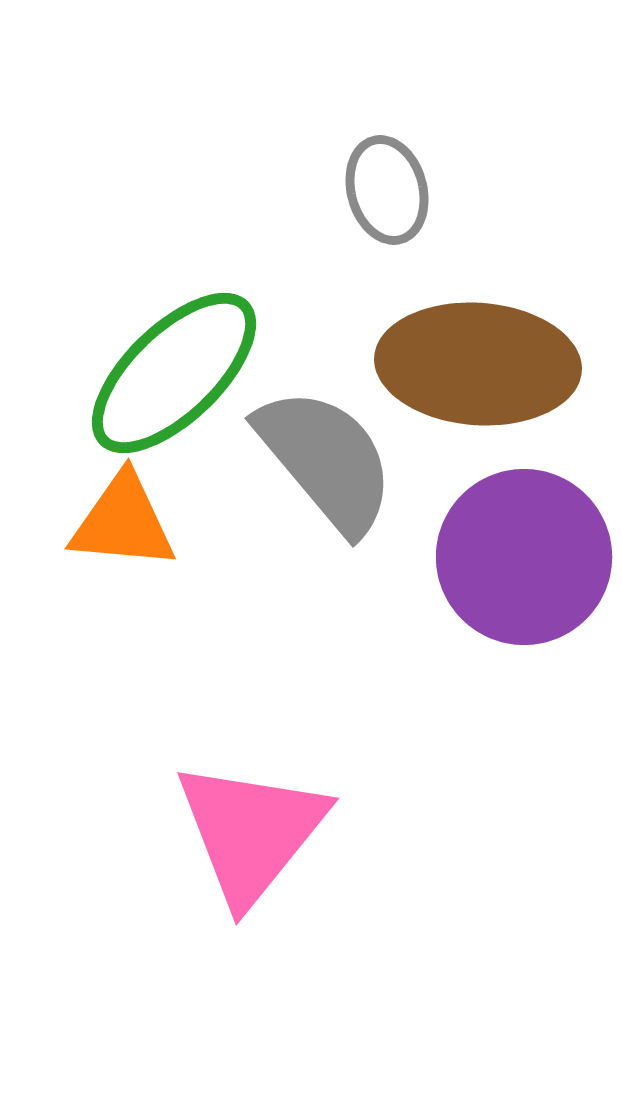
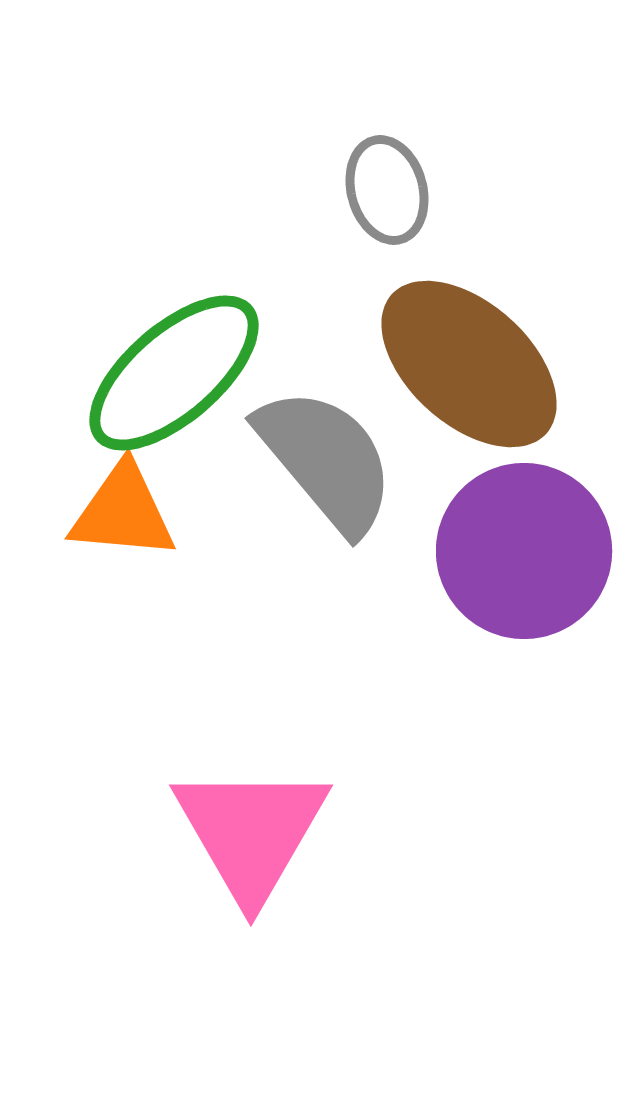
brown ellipse: moved 9 px left; rotated 38 degrees clockwise
green ellipse: rotated 3 degrees clockwise
orange triangle: moved 10 px up
purple circle: moved 6 px up
pink triangle: rotated 9 degrees counterclockwise
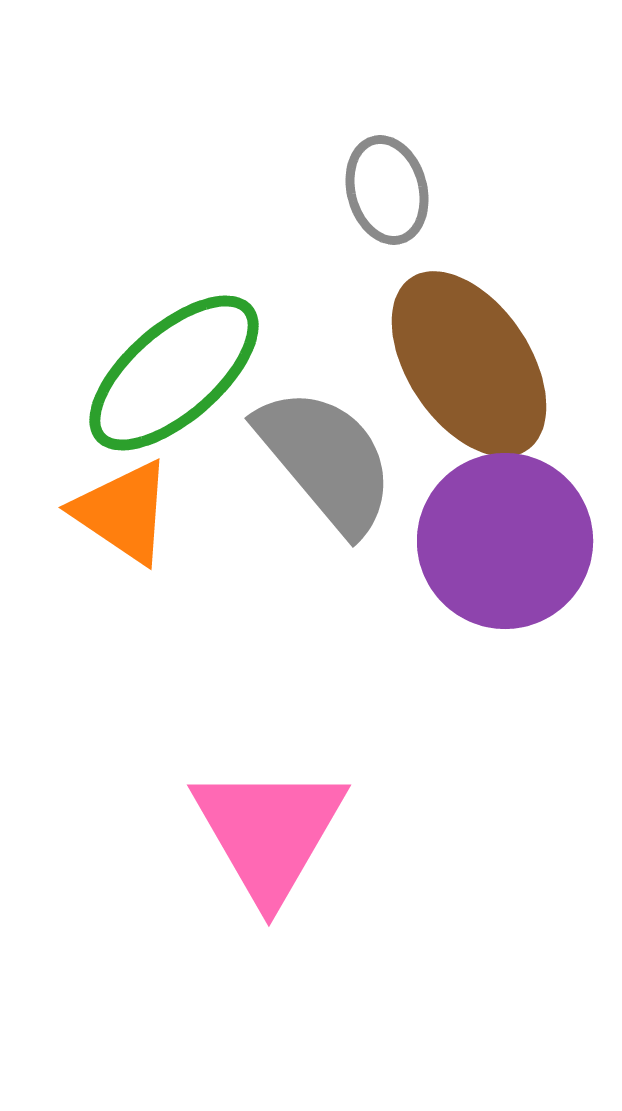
brown ellipse: rotated 14 degrees clockwise
orange triangle: rotated 29 degrees clockwise
purple circle: moved 19 px left, 10 px up
pink triangle: moved 18 px right
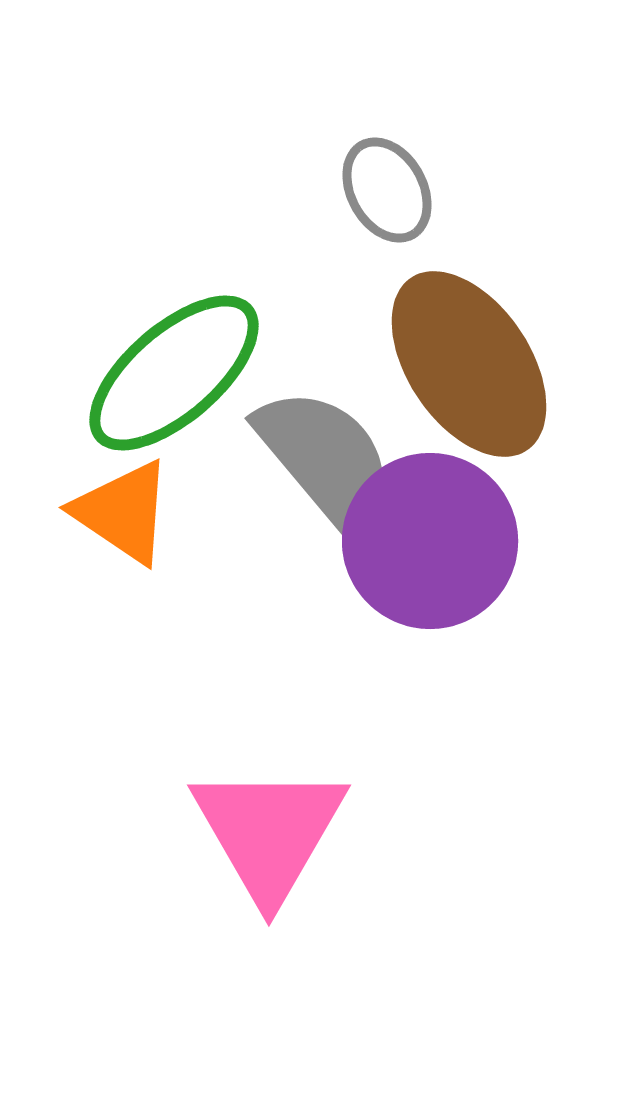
gray ellipse: rotated 14 degrees counterclockwise
purple circle: moved 75 px left
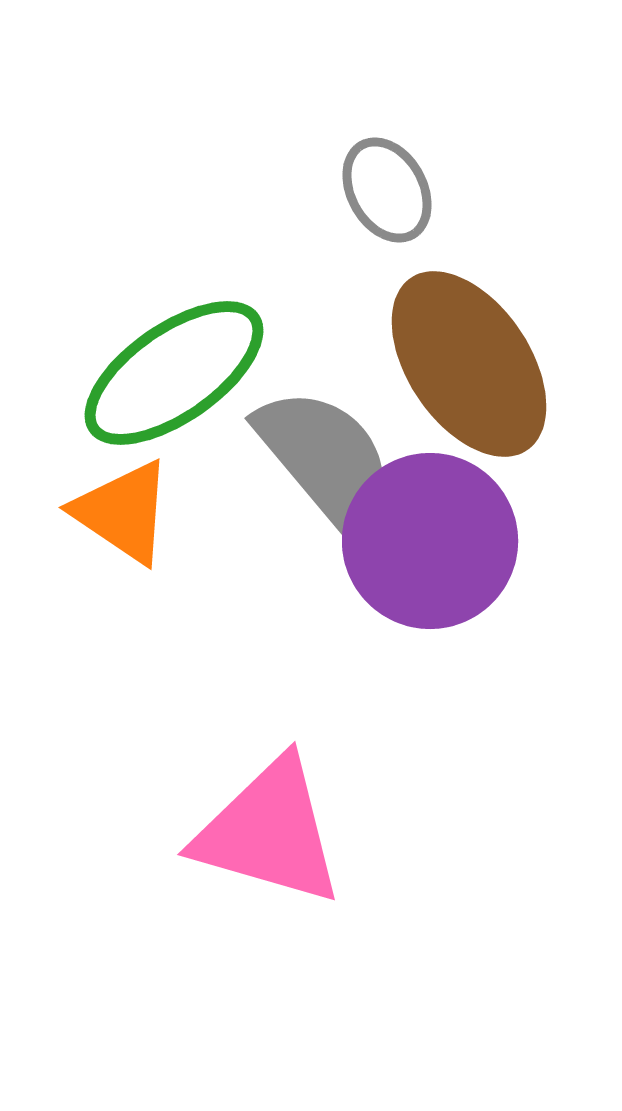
green ellipse: rotated 6 degrees clockwise
pink triangle: rotated 44 degrees counterclockwise
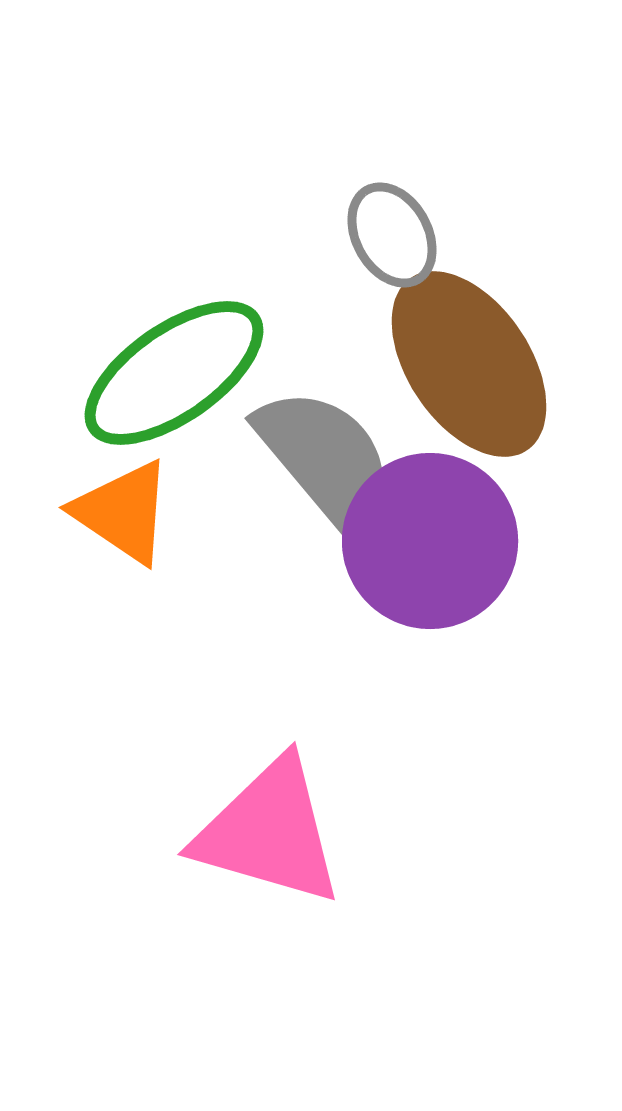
gray ellipse: moved 5 px right, 45 px down
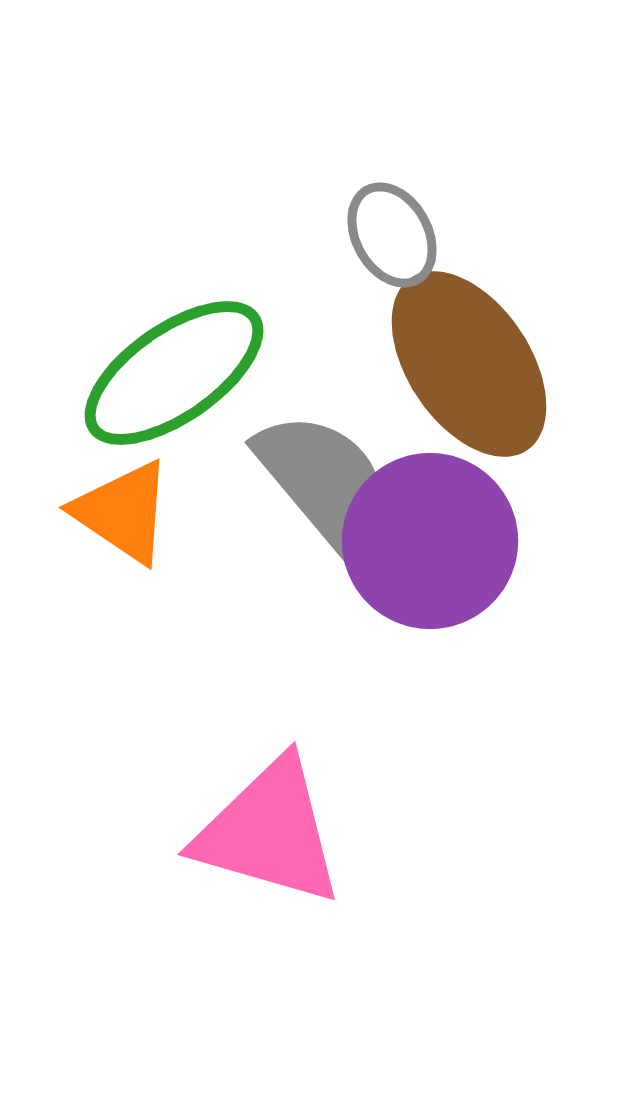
gray semicircle: moved 24 px down
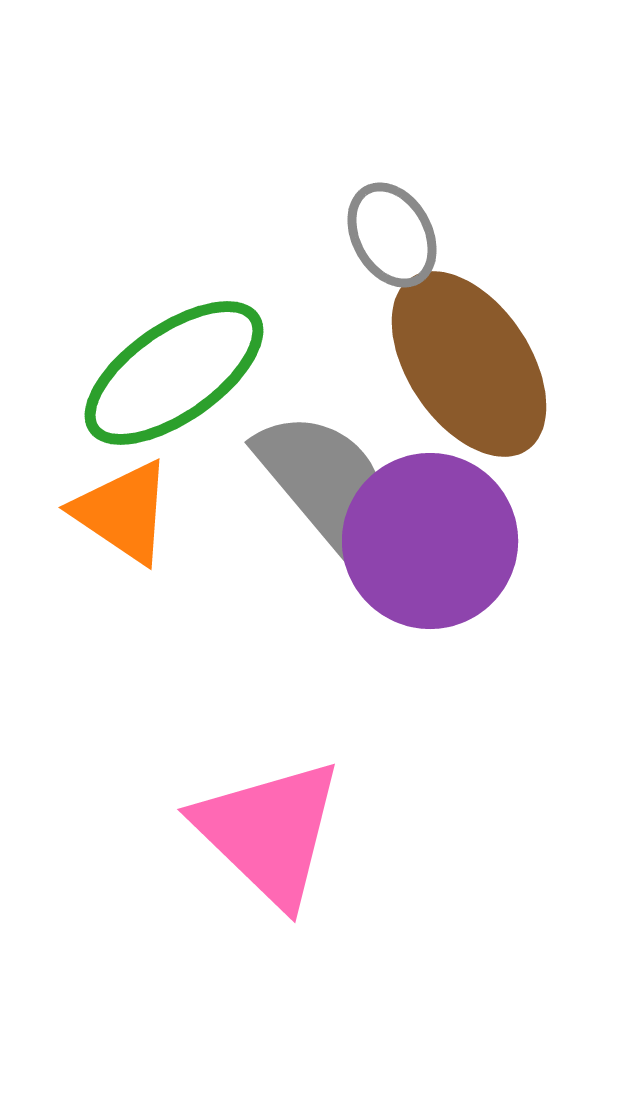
pink triangle: rotated 28 degrees clockwise
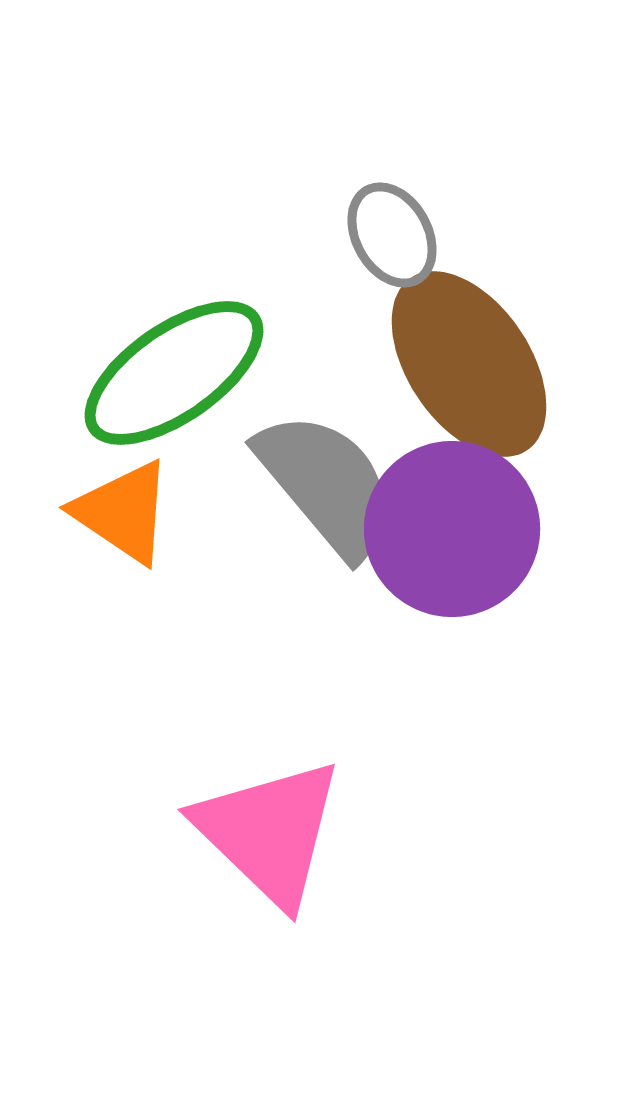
purple circle: moved 22 px right, 12 px up
